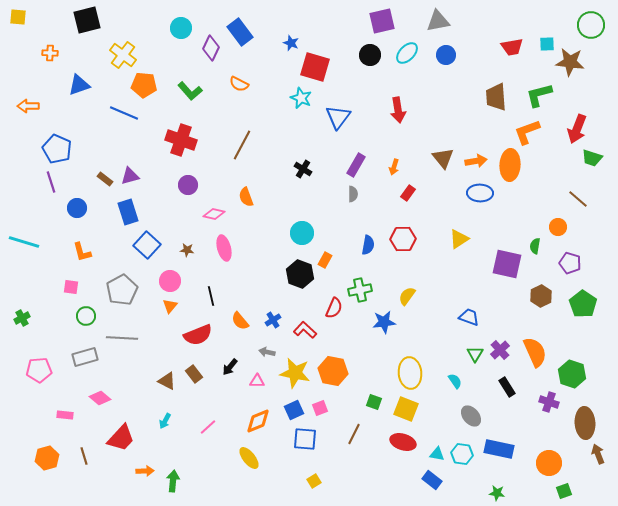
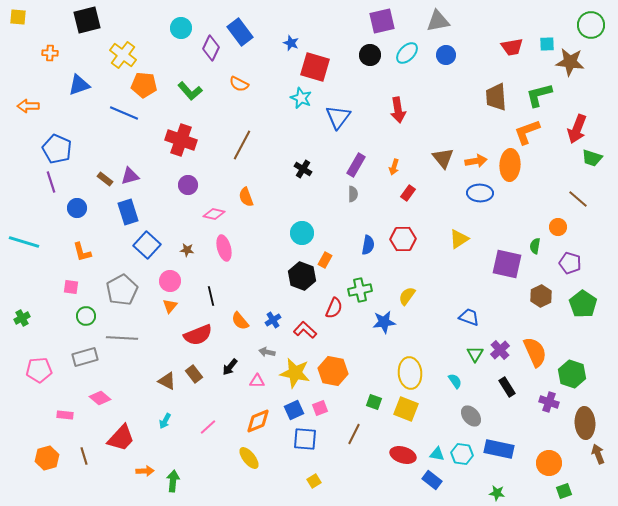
black hexagon at (300, 274): moved 2 px right, 2 px down
red ellipse at (403, 442): moved 13 px down
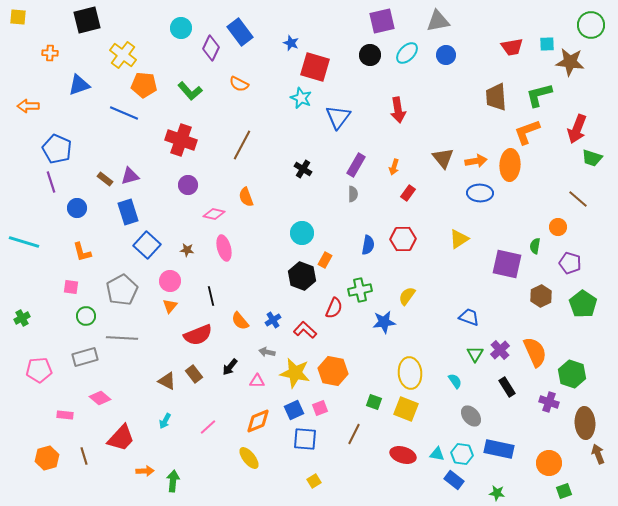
blue rectangle at (432, 480): moved 22 px right
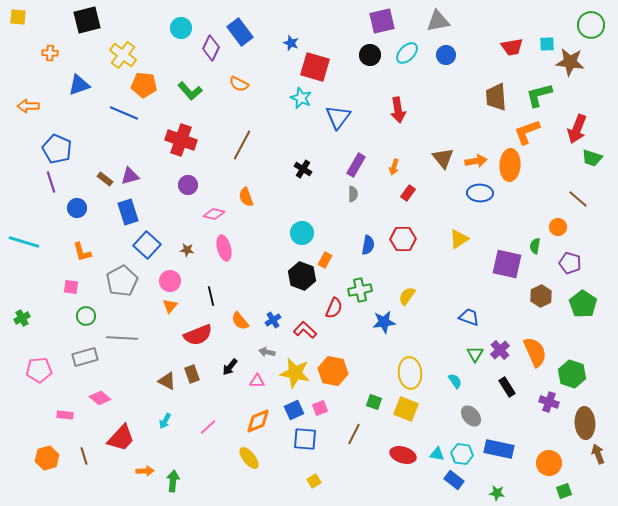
gray pentagon at (122, 290): moved 9 px up
brown rectangle at (194, 374): moved 2 px left; rotated 18 degrees clockwise
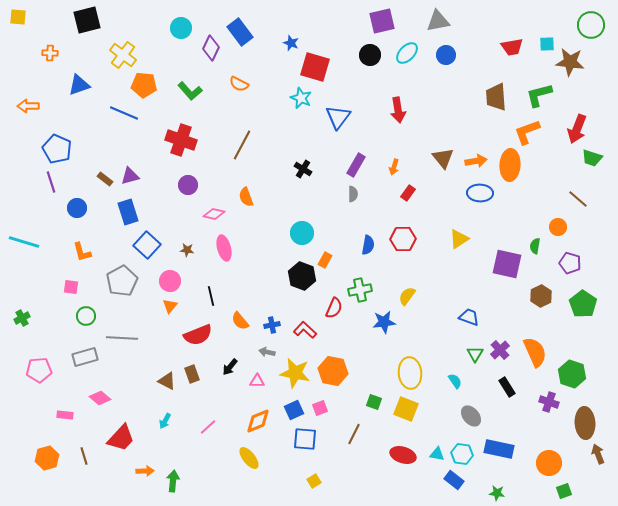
blue cross at (273, 320): moved 1 px left, 5 px down; rotated 21 degrees clockwise
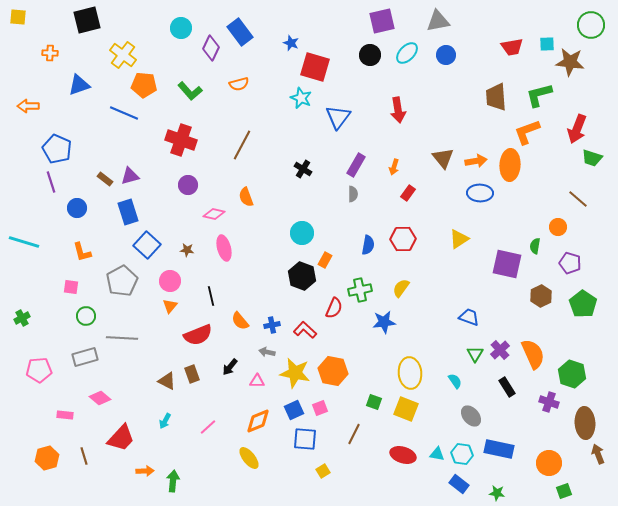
orange semicircle at (239, 84): rotated 42 degrees counterclockwise
yellow semicircle at (407, 296): moved 6 px left, 8 px up
orange semicircle at (535, 352): moved 2 px left, 2 px down
blue rectangle at (454, 480): moved 5 px right, 4 px down
yellow square at (314, 481): moved 9 px right, 10 px up
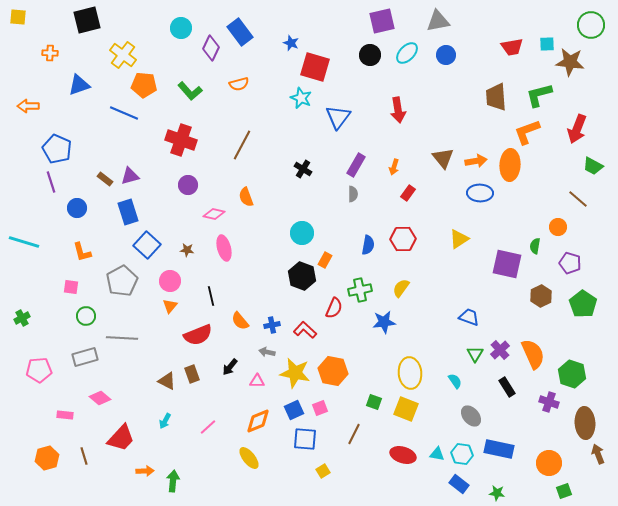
green trapezoid at (592, 158): moved 1 px right, 8 px down; rotated 10 degrees clockwise
